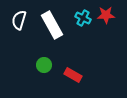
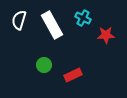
red star: moved 20 px down
red rectangle: rotated 54 degrees counterclockwise
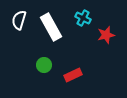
white rectangle: moved 1 px left, 2 px down
red star: rotated 12 degrees counterclockwise
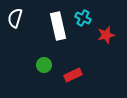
white semicircle: moved 4 px left, 2 px up
white rectangle: moved 7 px right, 1 px up; rotated 16 degrees clockwise
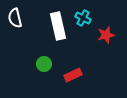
white semicircle: rotated 30 degrees counterclockwise
green circle: moved 1 px up
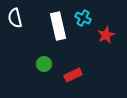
red star: rotated 12 degrees counterclockwise
